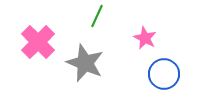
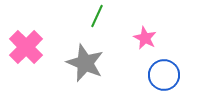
pink cross: moved 12 px left, 5 px down
blue circle: moved 1 px down
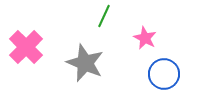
green line: moved 7 px right
blue circle: moved 1 px up
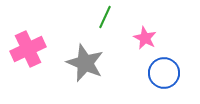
green line: moved 1 px right, 1 px down
pink cross: moved 2 px right, 2 px down; rotated 20 degrees clockwise
blue circle: moved 1 px up
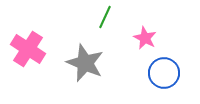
pink cross: rotated 32 degrees counterclockwise
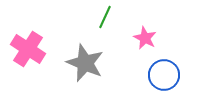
blue circle: moved 2 px down
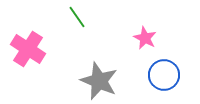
green line: moved 28 px left; rotated 60 degrees counterclockwise
gray star: moved 14 px right, 18 px down
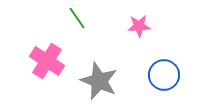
green line: moved 1 px down
pink star: moved 6 px left, 12 px up; rotated 30 degrees counterclockwise
pink cross: moved 19 px right, 12 px down
